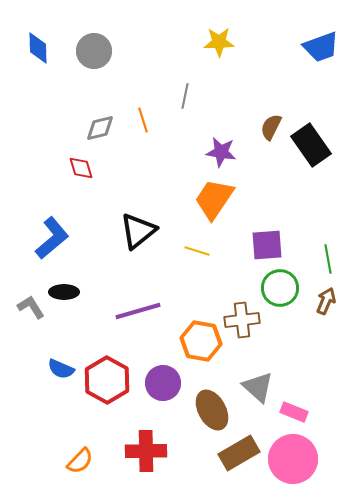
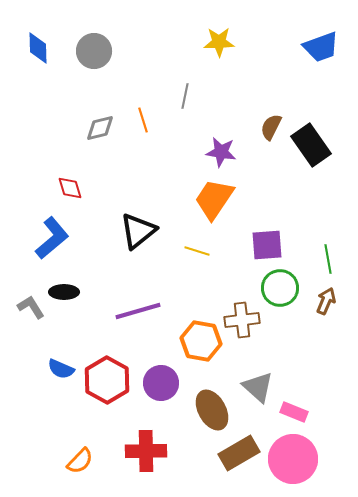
red diamond: moved 11 px left, 20 px down
purple circle: moved 2 px left
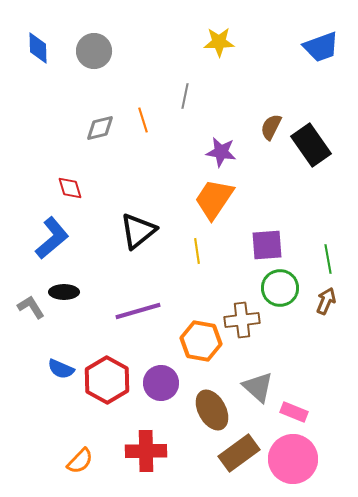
yellow line: rotated 65 degrees clockwise
brown rectangle: rotated 6 degrees counterclockwise
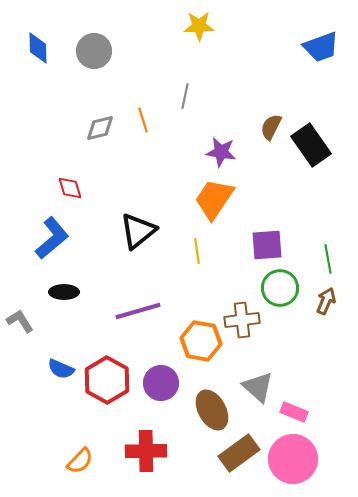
yellow star: moved 20 px left, 16 px up
gray L-shape: moved 11 px left, 14 px down
